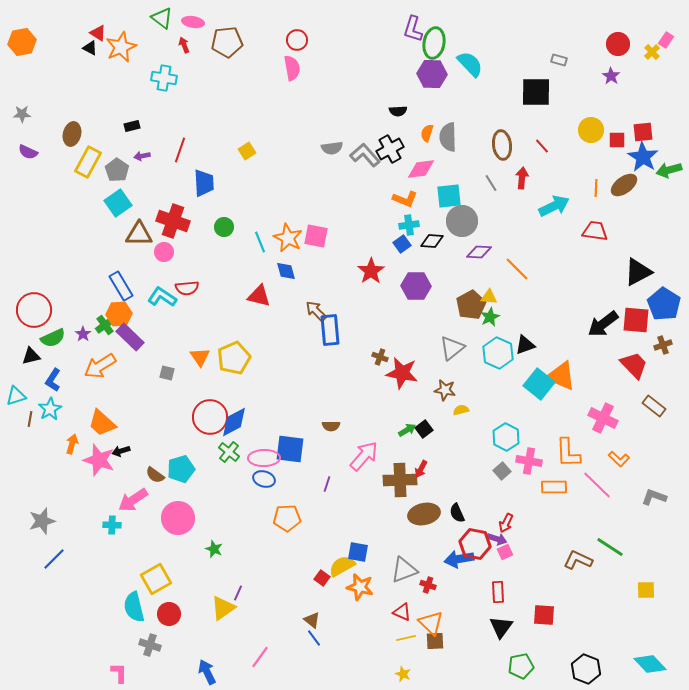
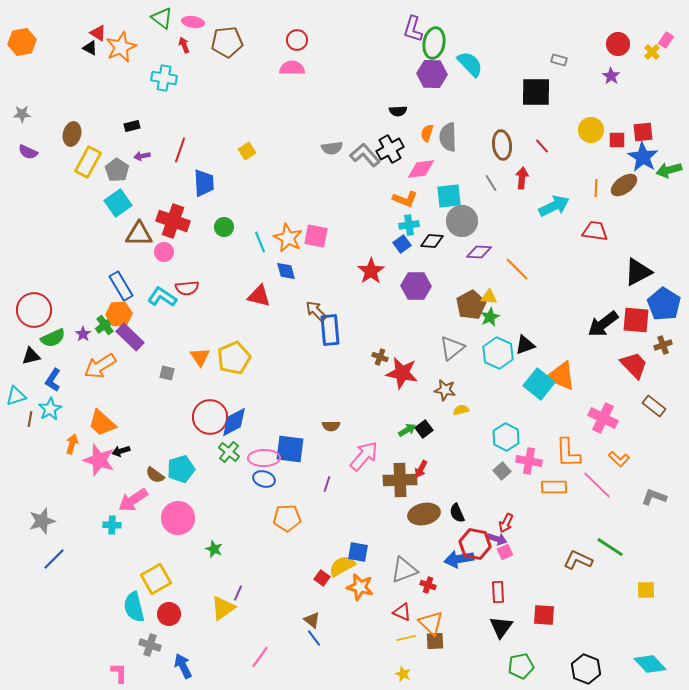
pink semicircle at (292, 68): rotated 80 degrees counterclockwise
blue arrow at (207, 672): moved 24 px left, 6 px up
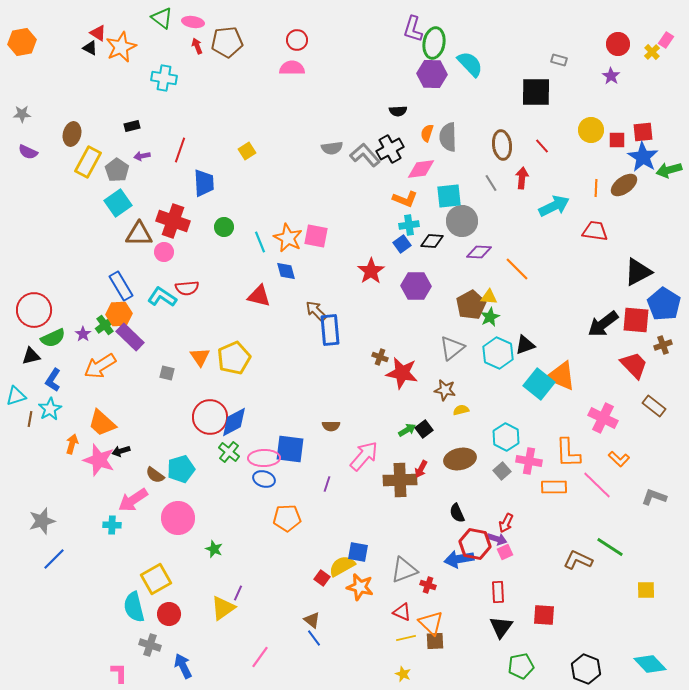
red arrow at (184, 45): moved 13 px right, 1 px down
brown ellipse at (424, 514): moved 36 px right, 55 px up
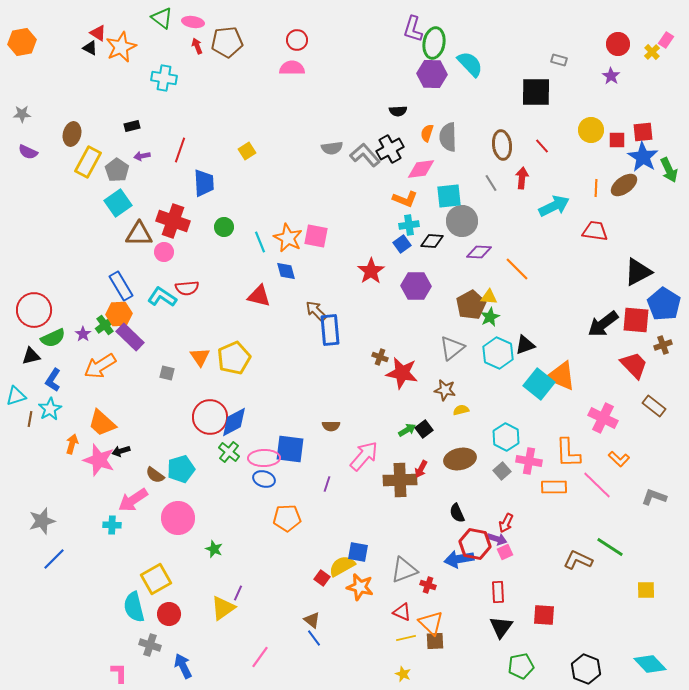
green arrow at (669, 170): rotated 100 degrees counterclockwise
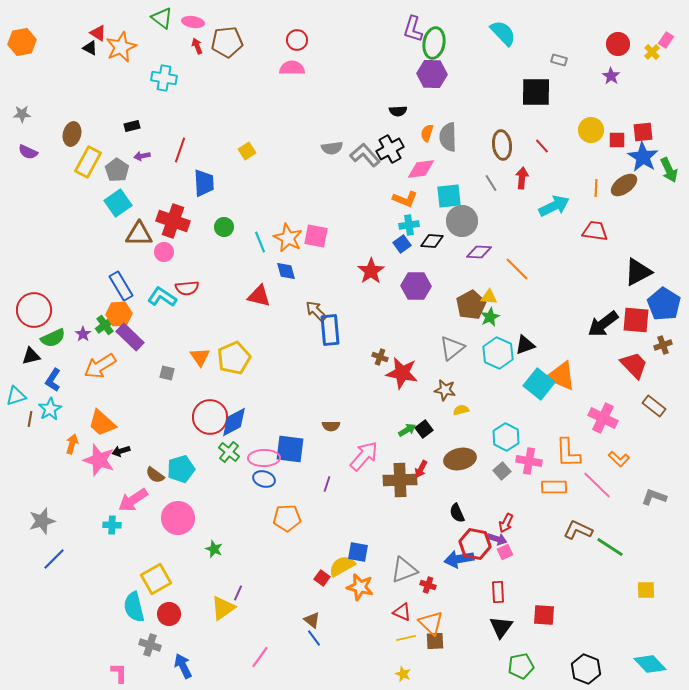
cyan semicircle at (470, 64): moved 33 px right, 31 px up
brown L-shape at (578, 560): moved 30 px up
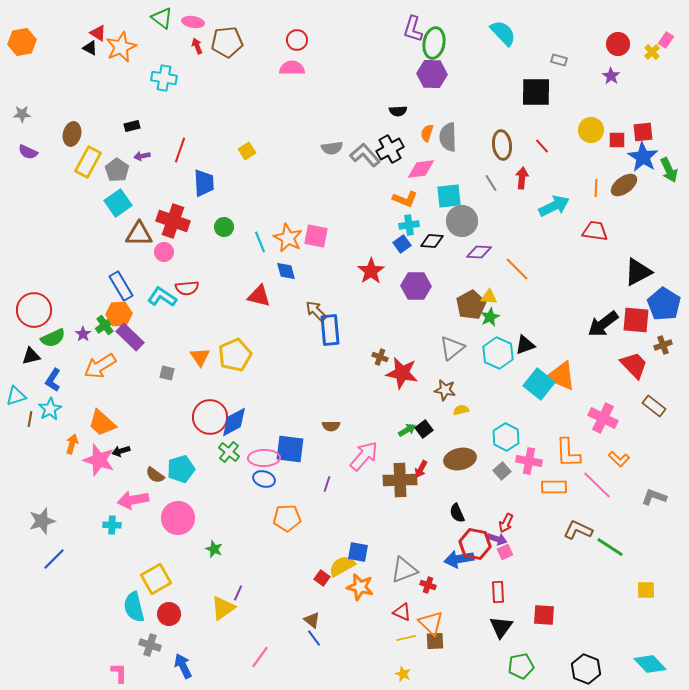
yellow pentagon at (234, 358): moved 1 px right, 3 px up
pink arrow at (133, 500): rotated 24 degrees clockwise
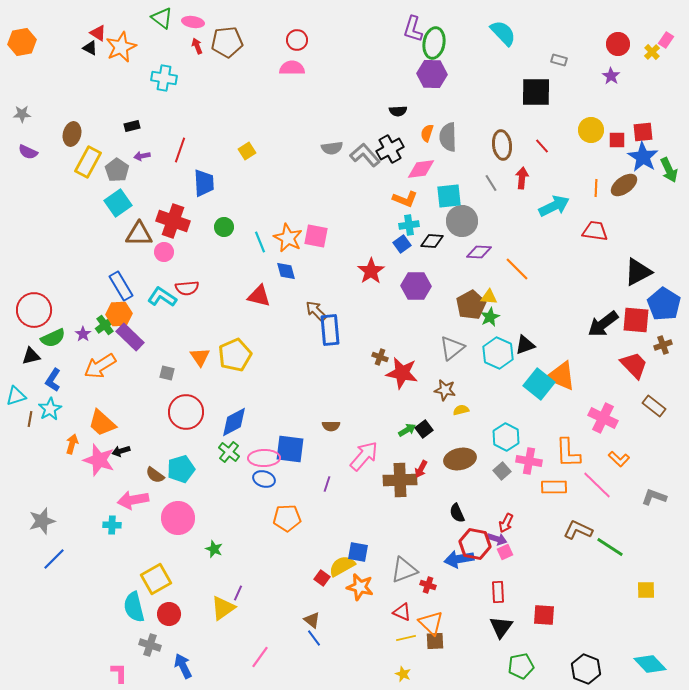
red circle at (210, 417): moved 24 px left, 5 px up
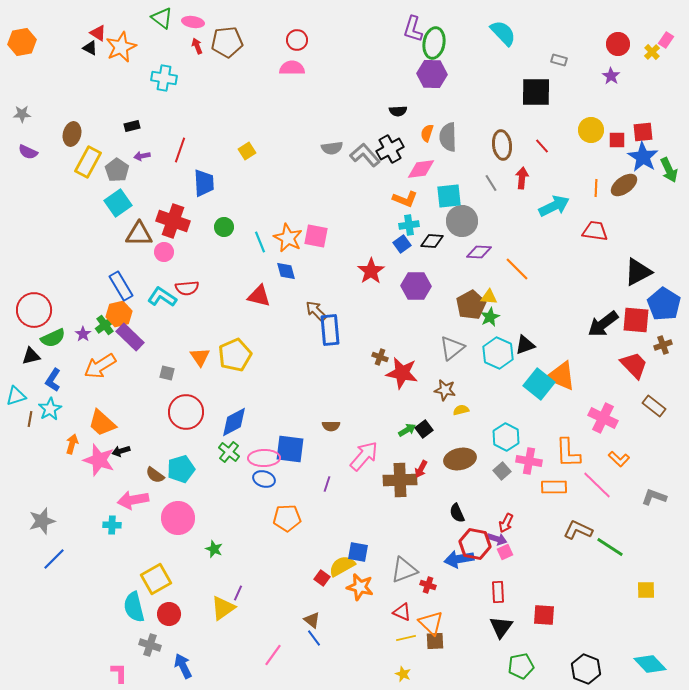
orange hexagon at (119, 314): rotated 10 degrees counterclockwise
pink line at (260, 657): moved 13 px right, 2 px up
